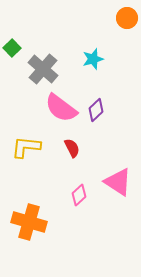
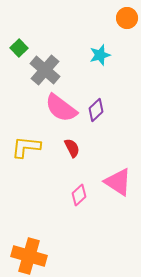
green square: moved 7 px right
cyan star: moved 7 px right, 4 px up
gray cross: moved 2 px right, 1 px down
orange cross: moved 34 px down
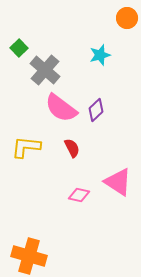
pink diamond: rotated 55 degrees clockwise
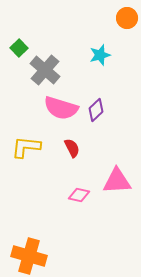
pink semicircle: rotated 20 degrees counterclockwise
pink triangle: moved 1 px left, 1 px up; rotated 36 degrees counterclockwise
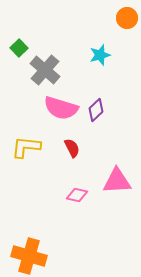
pink diamond: moved 2 px left
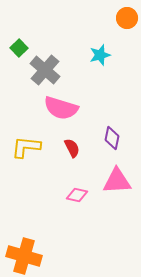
purple diamond: moved 16 px right, 28 px down; rotated 35 degrees counterclockwise
orange cross: moved 5 px left
